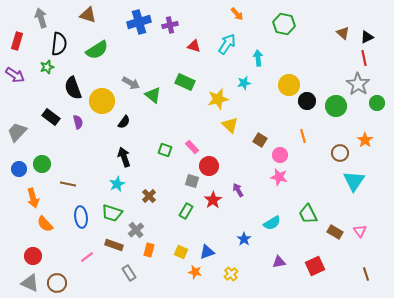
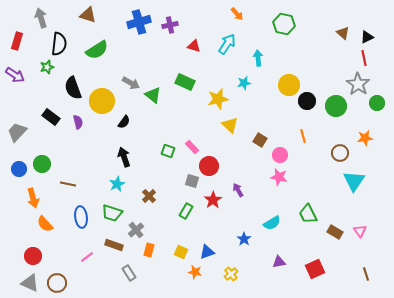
orange star at (365, 140): moved 2 px up; rotated 28 degrees clockwise
green square at (165, 150): moved 3 px right, 1 px down
red square at (315, 266): moved 3 px down
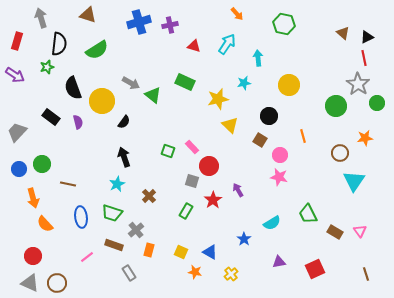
black circle at (307, 101): moved 38 px left, 15 px down
blue triangle at (207, 252): moved 3 px right; rotated 49 degrees clockwise
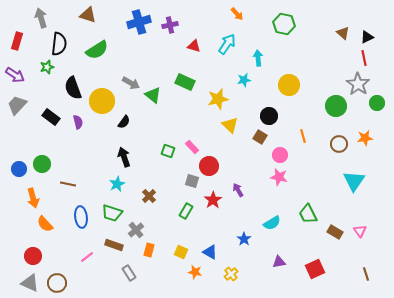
cyan star at (244, 83): moved 3 px up
gray trapezoid at (17, 132): moved 27 px up
brown square at (260, 140): moved 3 px up
brown circle at (340, 153): moved 1 px left, 9 px up
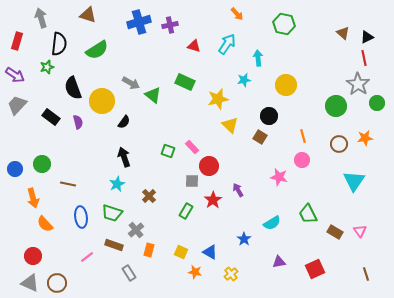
yellow circle at (289, 85): moved 3 px left
pink circle at (280, 155): moved 22 px right, 5 px down
blue circle at (19, 169): moved 4 px left
gray square at (192, 181): rotated 16 degrees counterclockwise
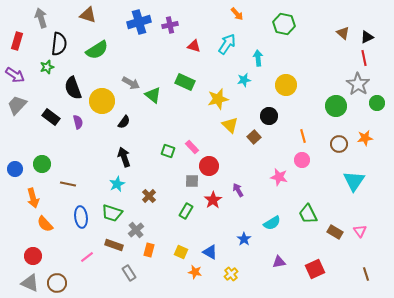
brown square at (260, 137): moved 6 px left; rotated 16 degrees clockwise
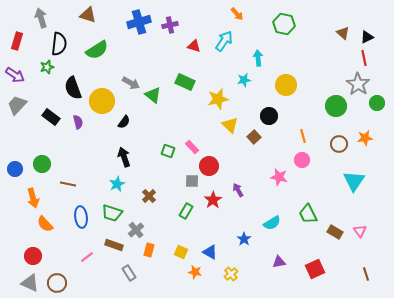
cyan arrow at (227, 44): moved 3 px left, 3 px up
